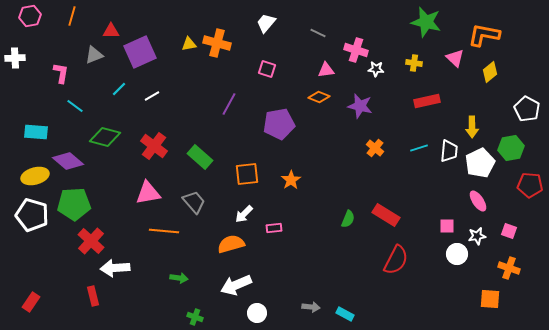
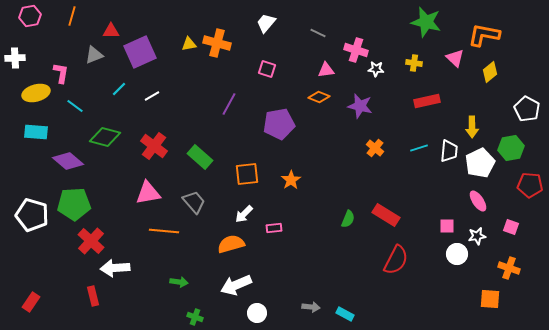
yellow ellipse at (35, 176): moved 1 px right, 83 px up
pink square at (509, 231): moved 2 px right, 4 px up
green arrow at (179, 278): moved 4 px down
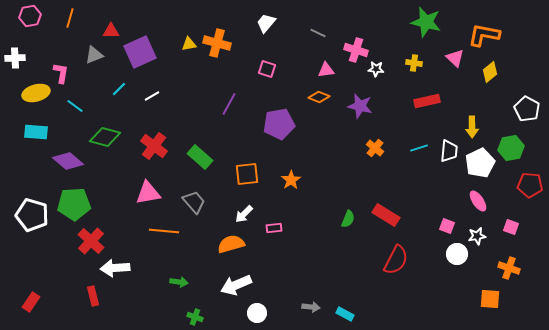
orange line at (72, 16): moved 2 px left, 2 px down
pink square at (447, 226): rotated 21 degrees clockwise
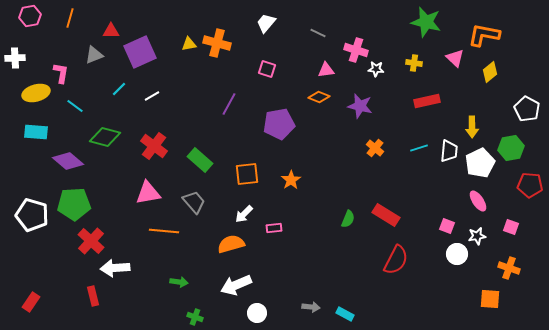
green rectangle at (200, 157): moved 3 px down
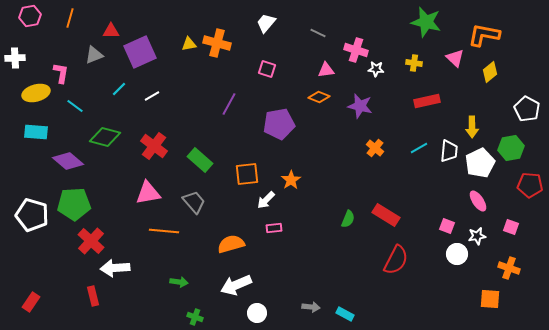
cyan line at (419, 148): rotated 12 degrees counterclockwise
white arrow at (244, 214): moved 22 px right, 14 px up
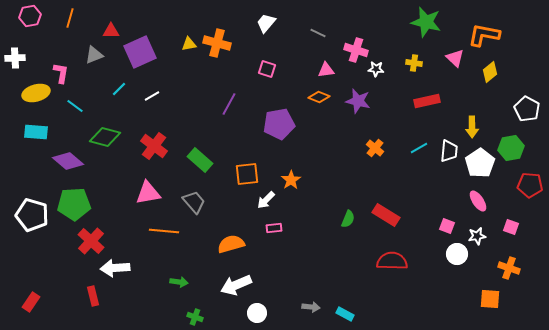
purple star at (360, 106): moved 2 px left, 5 px up
white pentagon at (480, 163): rotated 8 degrees counterclockwise
red semicircle at (396, 260): moved 4 px left, 1 px down; rotated 116 degrees counterclockwise
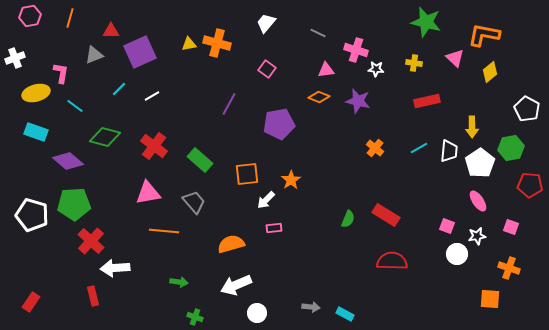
white cross at (15, 58): rotated 18 degrees counterclockwise
pink square at (267, 69): rotated 18 degrees clockwise
cyan rectangle at (36, 132): rotated 15 degrees clockwise
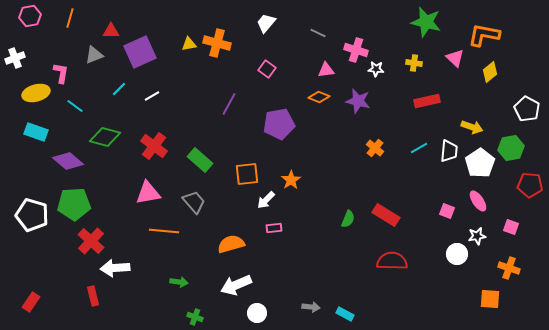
yellow arrow at (472, 127): rotated 70 degrees counterclockwise
pink square at (447, 226): moved 15 px up
